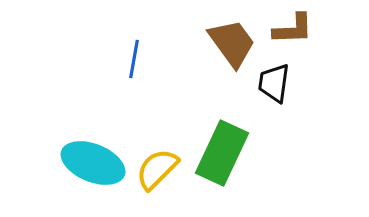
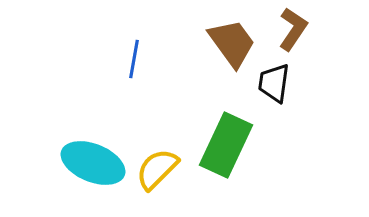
brown L-shape: rotated 54 degrees counterclockwise
green rectangle: moved 4 px right, 8 px up
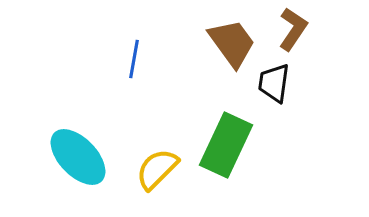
cyan ellipse: moved 15 px left, 6 px up; rotated 24 degrees clockwise
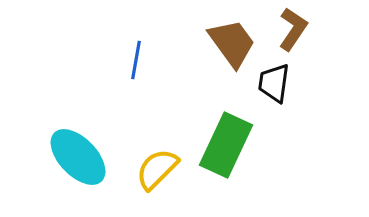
blue line: moved 2 px right, 1 px down
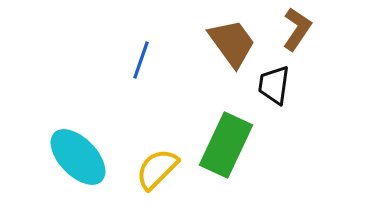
brown L-shape: moved 4 px right
blue line: moved 5 px right; rotated 9 degrees clockwise
black trapezoid: moved 2 px down
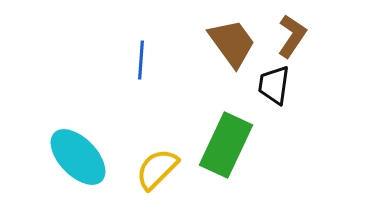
brown L-shape: moved 5 px left, 7 px down
blue line: rotated 15 degrees counterclockwise
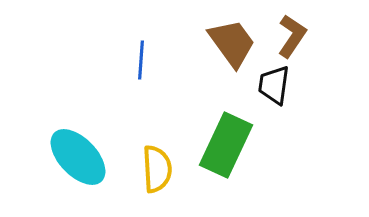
yellow semicircle: rotated 132 degrees clockwise
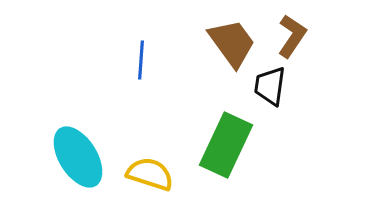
black trapezoid: moved 4 px left, 1 px down
cyan ellipse: rotated 12 degrees clockwise
yellow semicircle: moved 7 px left, 5 px down; rotated 69 degrees counterclockwise
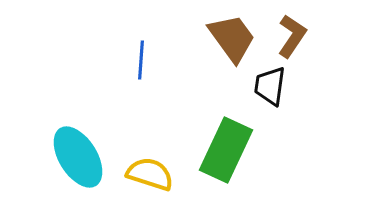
brown trapezoid: moved 5 px up
green rectangle: moved 5 px down
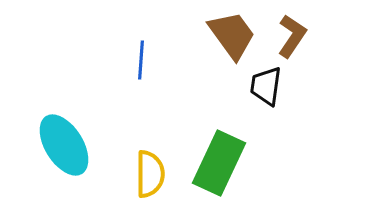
brown trapezoid: moved 3 px up
black trapezoid: moved 4 px left
green rectangle: moved 7 px left, 13 px down
cyan ellipse: moved 14 px left, 12 px up
yellow semicircle: rotated 72 degrees clockwise
